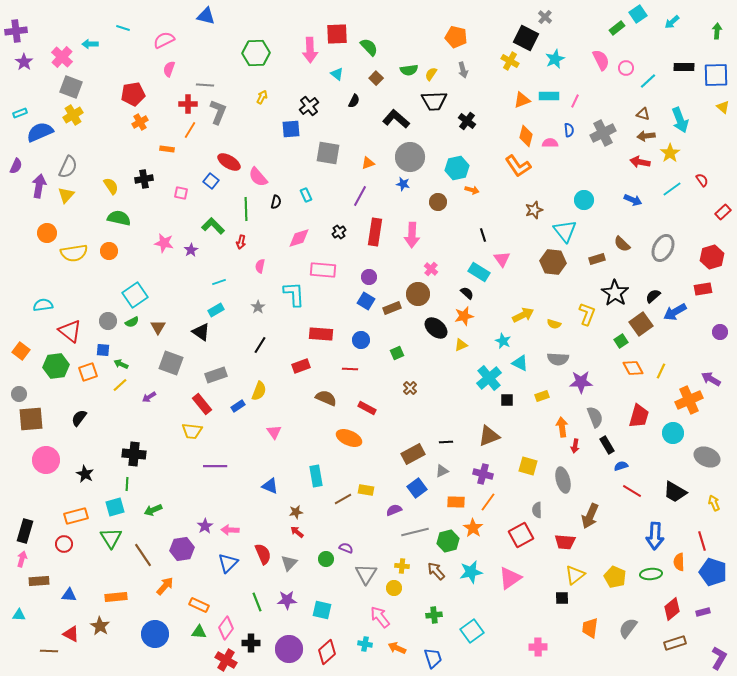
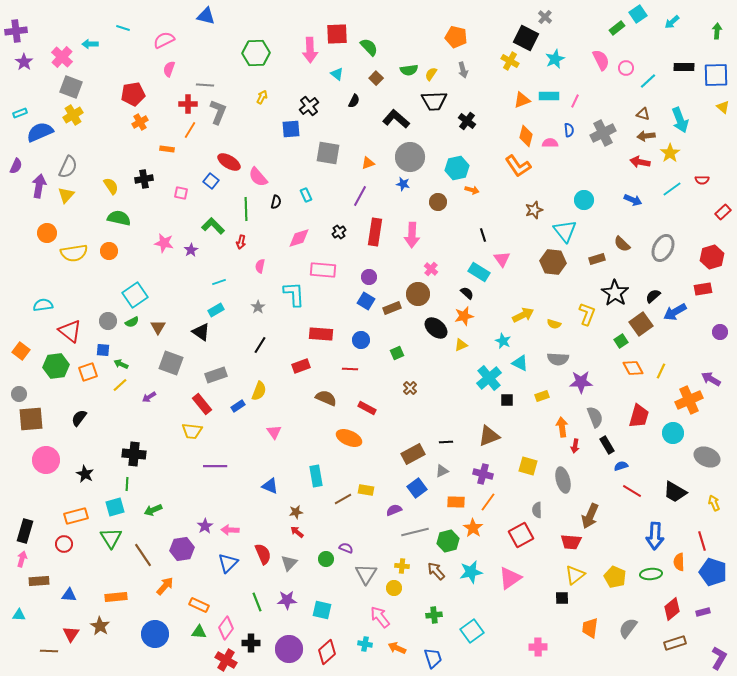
red semicircle at (702, 180): rotated 128 degrees clockwise
red trapezoid at (565, 542): moved 6 px right
red triangle at (71, 634): rotated 36 degrees clockwise
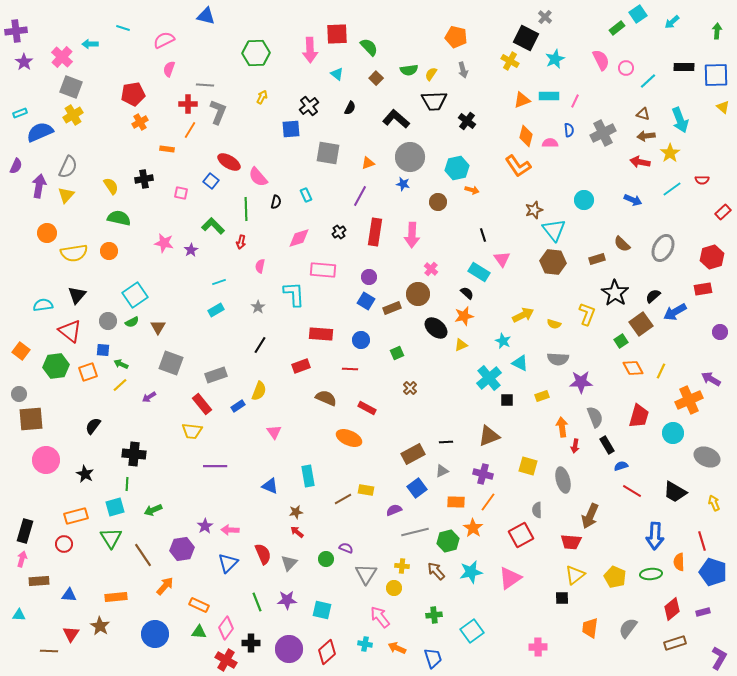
black semicircle at (354, 101): moved 4 px left, 7 px down
cyan triangle at (565, 231): moved 11 px left, 1 px up
black triangle at (201, 332): moved 124 px left, 37 px up; rotated 36 degrees clockwise
black semicircle at (79, 418): moved 14 px right, 8 px down
cyan rectangle at (316, 476): moved 8 px left
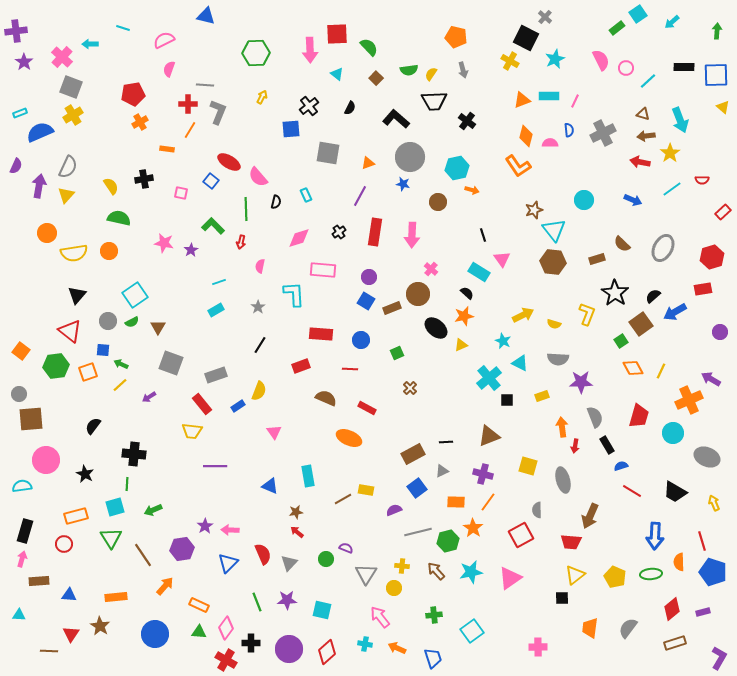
cyan semicircle at (43, 305): moved 21 px left, 181 px down
gray line at (415, 532): moved 3 px right
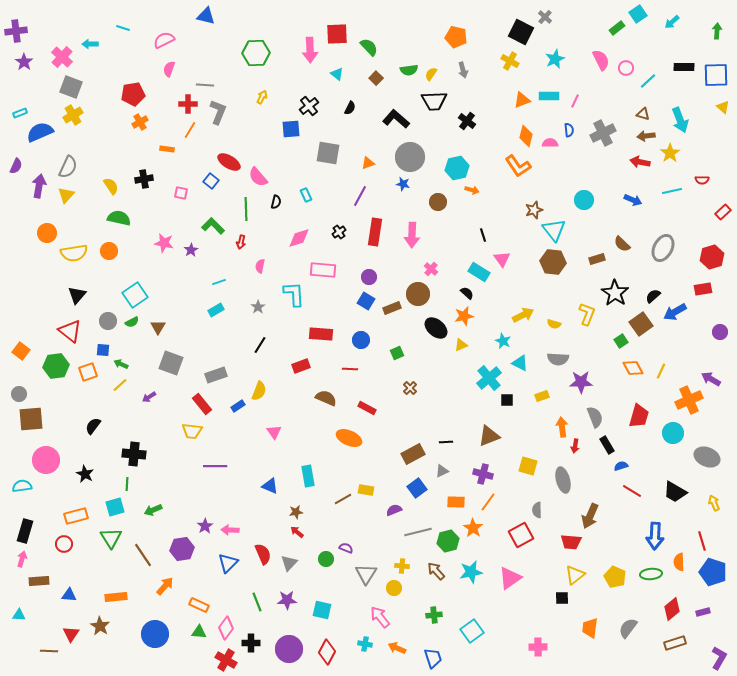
black square at (526, 38): moved 5 px left, 6 px up
cyan line at (672, 189): moved 2 px down; rotated 24 degrees clockwise
red diamond at (327, 652): rotated 20 degrees counterclockwise
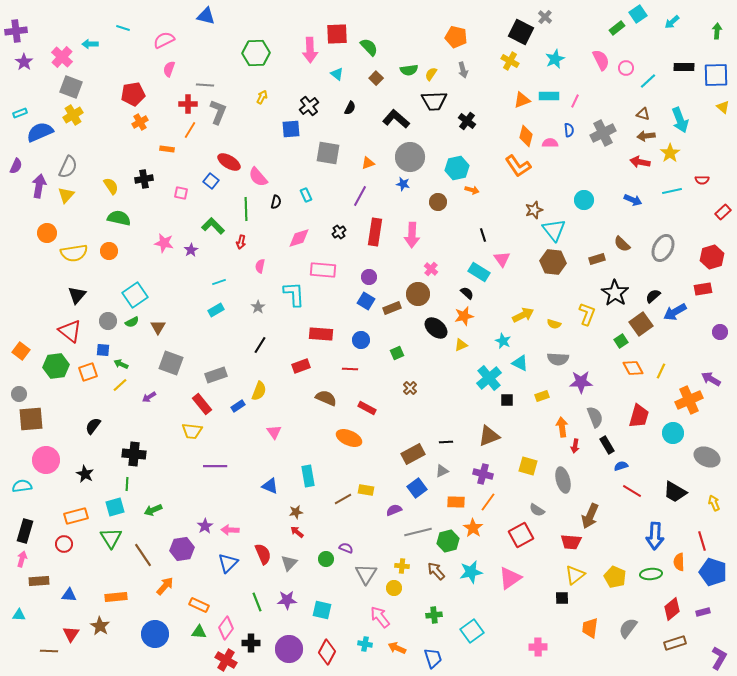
gray semicircle at (537, 510): rotated 56 degrees counterclockwise
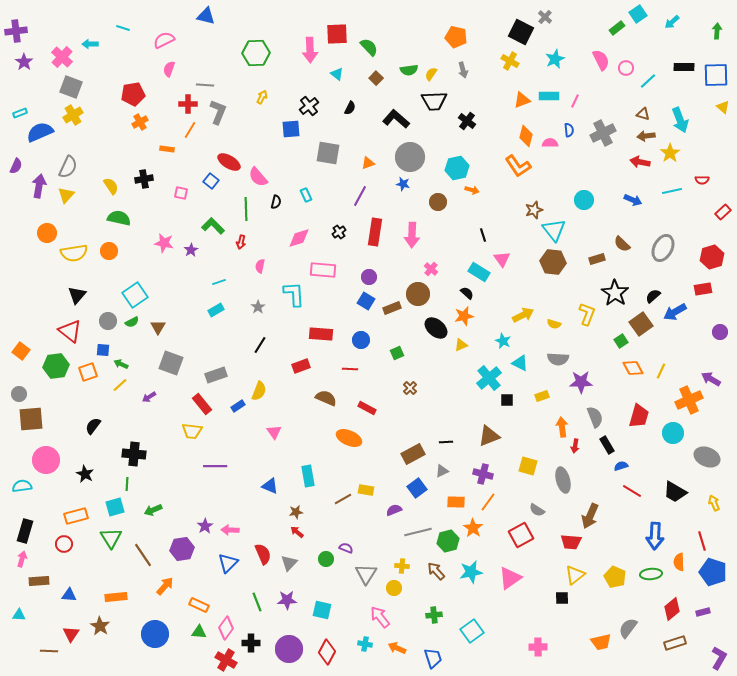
orange trapezoid at (590, 628): moved 11 px right, 14 px down; rotated 110 degrees counterclockwise
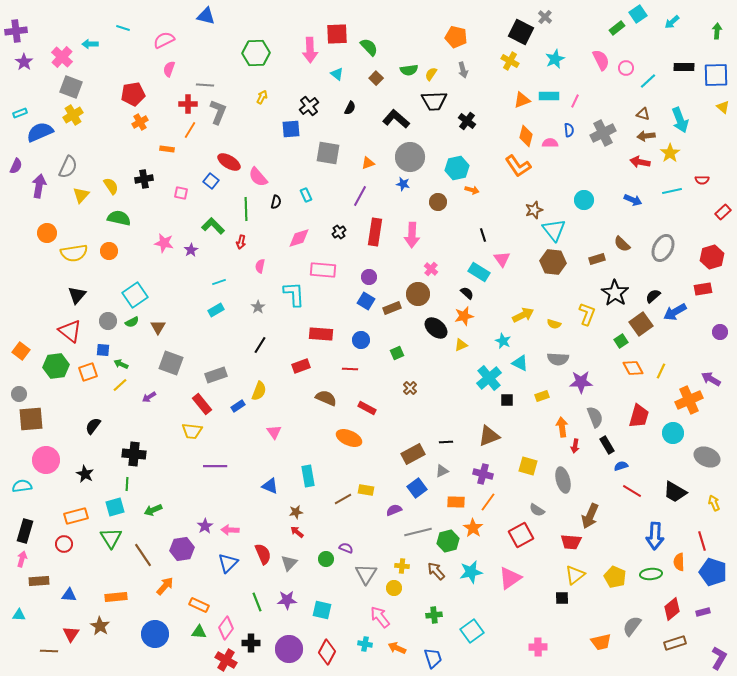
yellow triangle at (66, 195): moved 15 px right
gray semicircle at (628, 628): moved 4 px right, 2 px up
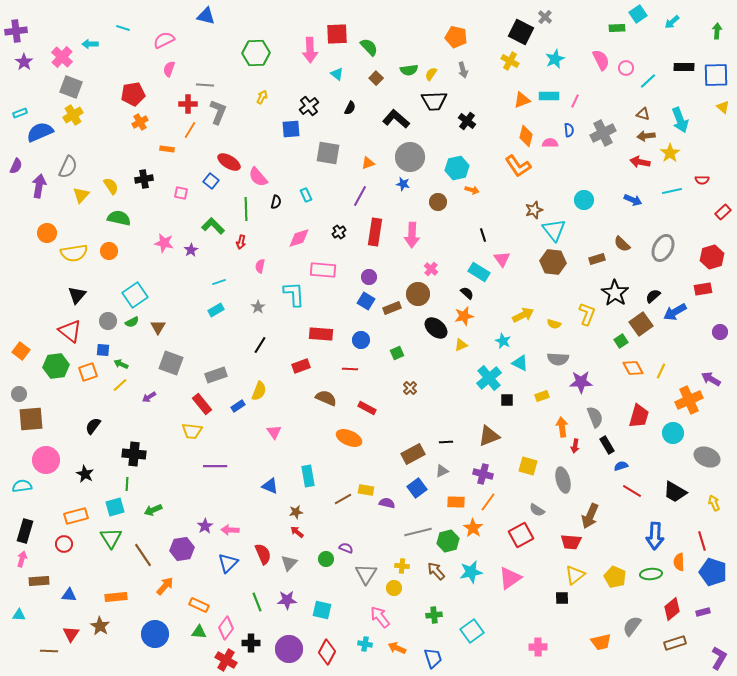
green rectangle at (617, 28): rotated 35 degrees clockwise
purple semicircle at (394, 510): moved 7 px left, 7 px up; rotated 35 degrees clockwise
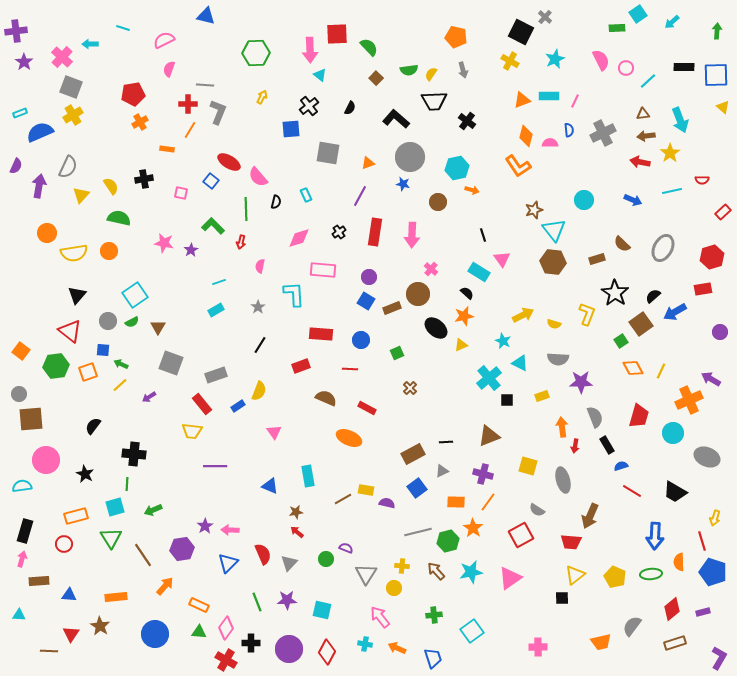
cyan triangle at (337, 74): moved 17 px left, 1 px down
brown triangle at (643, 114): rotated 24 degrees counterclockwise
yellow arrow at (714, 503): moved 1 px right, 15 px down; rotated 140 degrees counterclockwise
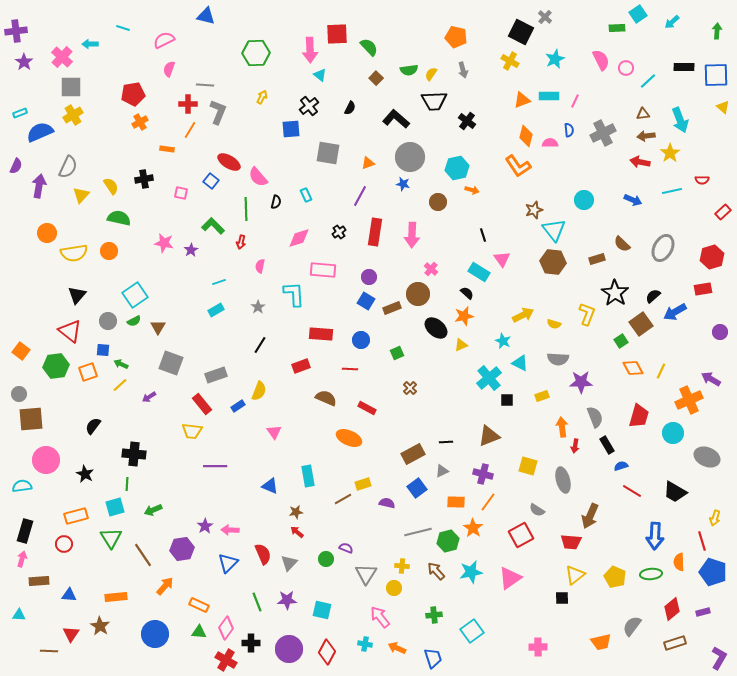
gray square at (71, 87): rotated 20 degrees counterclockwise
green semicircle at (132, 322): moved 2 px right, 1 px up
yellow rectangle at (366, 490): moved 3 px left, 6 px up; rotated 28 degrees counterclockwise
